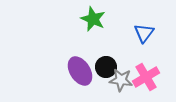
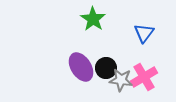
green star: rotated 10 degrees clockwise
black circle: moved 1 px down
purple ellipse: moved 1 px right, 4 px up
pink cross: moved 2 px left
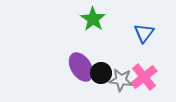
black circle: moved 5 px left, 5 px down
pink cross: rotated 8 degrees counterclockwise
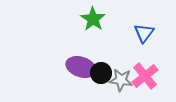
purple ellipse: rotated 40 degrees counterclockwise
pink cross: moved 1 px right, 1 px up
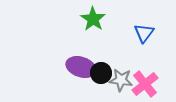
pink cross: moved 8 px down
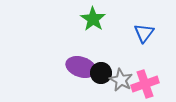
gray star: rotated 20 degrees clockwise
pink cross: rotated 20 degrees clockwise
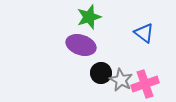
green star: moved 4 px left, 2 px up; rotated 20 degrees clockwise
blue triangle: rotated 30 degrees counterclockwise
purple ellipse: moved 22 px up
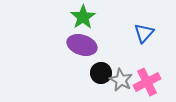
green star: moved 6 px left; rotated 15 degrees counterclockwise
blue triangle: rotated 35 degrees clockwise
purple ellipse: moved 1 px right
pink cross: moved 2 px right, 2 px up; rotated 8 degrees counterclockwise
